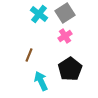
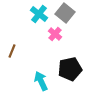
gray square: rotated 18 degrees counterclockwise
pink cross: moved 10 px left, 2 px up; rotated 16 degrees counterclockwise
brown line: moved 17 px left, 4 px up
black pentagon: rotated 20 degrees clockwise
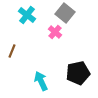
cyan cross: moved 12 px left, 1 px down
pink cross: moved 2 px up
black pentagon: moved 8 px right, 4 px down
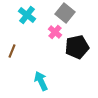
black pentagon: moved 1 px left, 26 px up
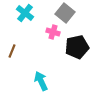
cyan cross: moved 2 px left, 2 px up
pink cross: moved 2 px left; rotated 24 degrees counterclockwise
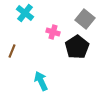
gray square: moved 20 px right, 6 px down
black pentagon: rotated 20 degrees counterclockwise
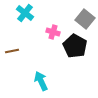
black pentagon: moved 2 px left, 1 px up; rotated 10 degrees counterclockwise
brown line: rotated 56 degrees clockwise
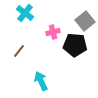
gray square: moved 2 px down; rotated 12 degrees clockwise
pink cross: rotated 32 degrees counterclockwise
black pentagon: moved 1 px up; rotated 25 degrees counterclockwise
brown line: moved 7 px right; rotated 40 degrees counterclockwise
